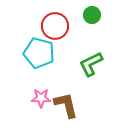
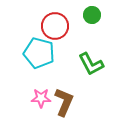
green L-shape: rotated 92 degrees counterclockwise
brown L-shape: moved 2 px left, 3 px up; rotated 36 degrees clockwise
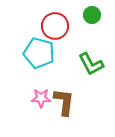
brown L-shape: rotated 16 degrees counterclockwise
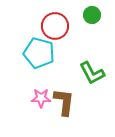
green L-shape: moved 1 px right, 9 px down
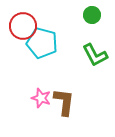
red circle: moved 32 px left
cyan pentagon: moved 3 px right, 10 px up
green L-shape: moved 3 px right, 18 px up
pink star: rotated 18 degrees clockwise
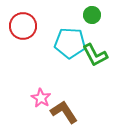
cyan pentagon: moved 28 px right; rotated 12 degrees counterclockwise
pink star: rotated 12 degrees clockwise
brown L-shape: moved 10 px down; rotated 40 degrees counterclockwise
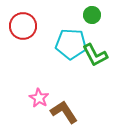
cyan pentagon: moved 1 px right, 1 px down
pink star: moved 2 px left
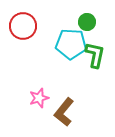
green circle: moved 5 px left, 7 px down
green L-shape: rotated 140 degrees counterclockwise
pink star: rotated 24 degrees clockwise
brown L-shape: rotated 108 degrees counterclockwise
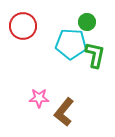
pink star: rotated 18 degrees clockwise
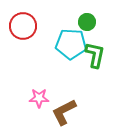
brown L-shape: rotated 24 degrees clockwise
